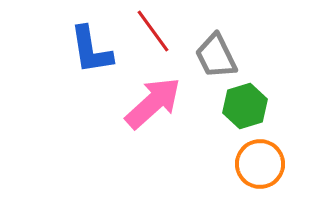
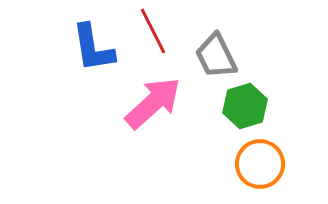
red line: rotated 9 degrees clockwise
blue L-shape: moved 2 px right, 2 px up
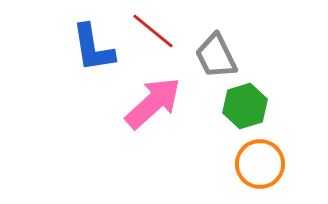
red line: rotated 24 degrees counterclockwise
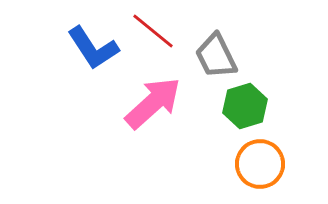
blue L-shape: rotated 24 degrees counterclockwise
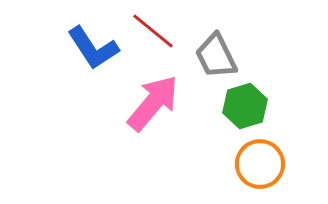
pink arrow: rotated 8 degrees counterclockwise
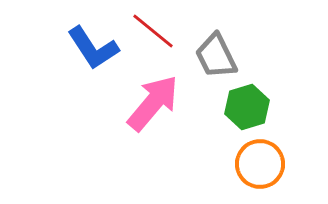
green hexagon: moved 2 px right, 1 px down
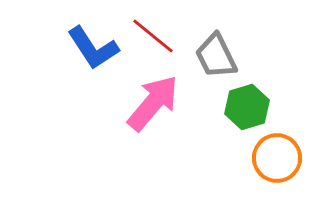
red line: moved 5 px down
orange circle: moved 17 px right, 6 px up
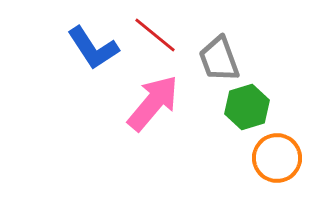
red line: moved 2 px right, 1 px up
gray trapezoid: moved 3 px right, 3 px down; rotated 6 degrees clockwise
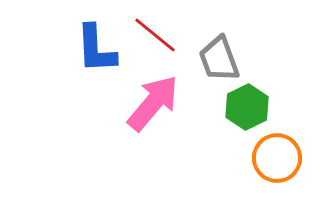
blue L-shape: moved 3 px right, 1 px down; rotated 30 degrees clockwise
green hexagon: rotated 9 degrees counterclockwise
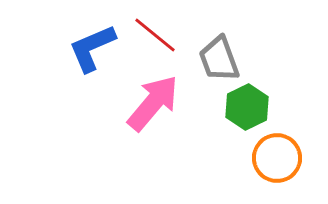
blue L-shape: moved 4 px left, 1 px up; rotated 70 degrees clockwise
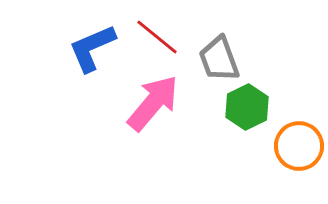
red line: moved 2 px right, 2 px down
orange circle: moved 22 px right, 12 px up
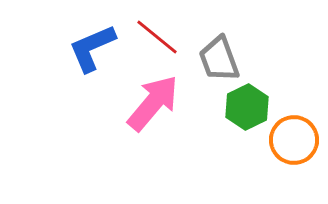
orange circle: moved 5 px left, 6 px up
